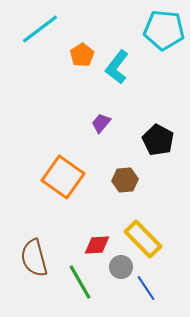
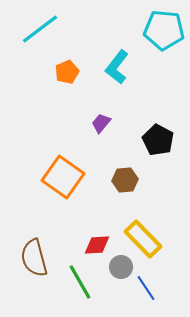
orange pentagon: moved 15 px left, 17 px down; rotated 10 degrees clockwise
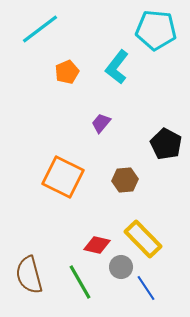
cyan pentagon: moved 8 px left
black pentagon: moved 8 px right, 4 px down
orange square: rotated 9 degrees counterclockwise
red diamond: rotated 16 degrees clockwise
brown semicircle: moved 5 px left, 17 px down
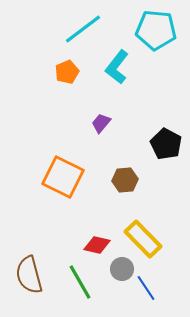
cyan line: moved 43 px right
gray circle: moved 1 px right, 2 px down
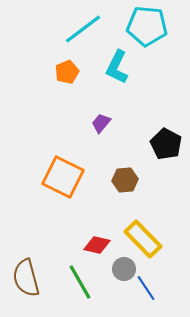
cyan pentagon: moved 9 px left, 4 px up
cyan L-shape: rotated 12 degrees counterclockwise
gray circle: moved 2 px right
brown semicircle: moved 3 px left, 3 px down
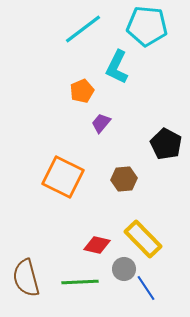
orange pentagon: moved 15 px right, 19 px down
brown hexagon: moved 1 px left, 1 px up
green line: rotated 63 degrees counterclockwise
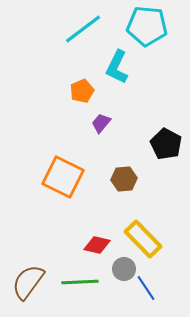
brown semicircle: moved 2 px right, 4 px down; rotated 51 degrees clockwise
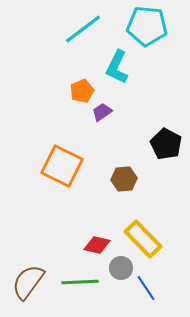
purple trapezoid: moved 1 px right, 11 px up; rotated 15 degrees clockwise
orange square: moved 1 px left, 11 px up
gray circle: moved 3 px left, 1 px up
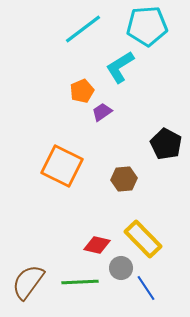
cyan pentagon: rotated 9 degrees counterclockwise
cyan L-shape: moved 3 px right; rotated 32 degrees clockwise
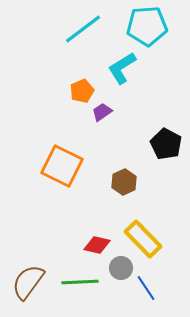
cyan L-shape: moved 2 px right, 1 px down
brown hexagon: moved 3 px down; rotated 20 degrees counterclockwise
